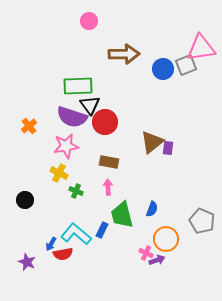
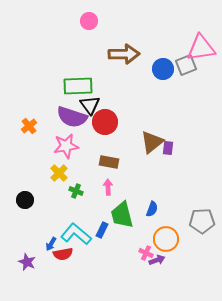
yellow cross: rotated 18 degrees clockwise
gray pentagon: rotated 25 degrees counterclockwise
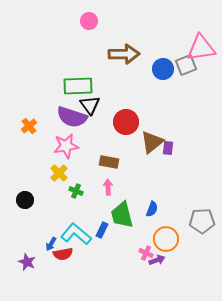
red circle: moved 21 px right
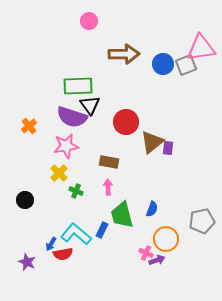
blue circle: moved 5 px up
gray pentagon: rotated 10 degrees counterclockwise
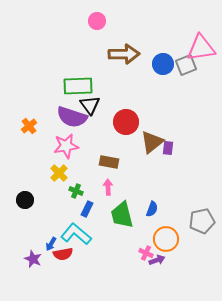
pink circle: moved 8 px right
blue rectangle: moved 15 px left, 21 px up
purple star: moved 6 px right, 3 px up
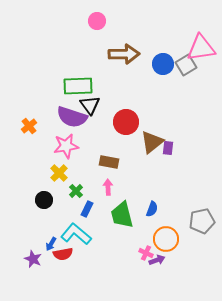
gray square: rotated 10 degrees counterclockwise
green cross: rotated 24 degrees clockwise
black circle: moved 19 px right
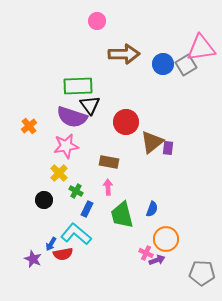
green cross: rotated 16 degrees counterclockwise
gray pentagon: moved 52 px down; rotated 15 degrees clockwise
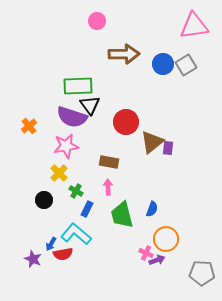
pink triangle: moved 7 px left, 22 px up
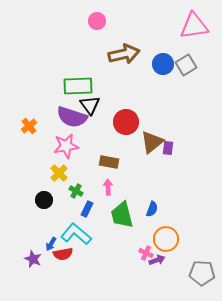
brown arrow: rotated 12 degrees counterclockwise
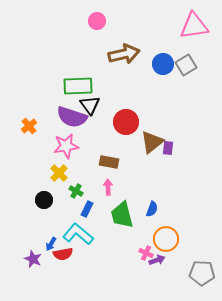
cyan L-shape: moved 2 px right
